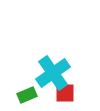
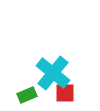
cyan cross: rotated 16 degrees counterclockwise
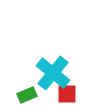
red square: moved 2 px right, 1 px down
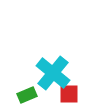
red square: moved 2 px right
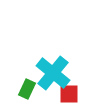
green rectangle: moved 6 px up; rotated 42 degrees counterclockwise
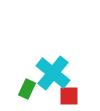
red square: moved 2 px down
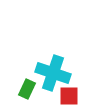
cyan cross: rotated 20 degrees counterclockwise
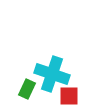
cyan cross: moved 1 px left, 1 px down
